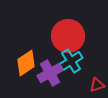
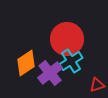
red circle: moved 1 px left, 3 px down
purple cross: rotated 10 degrees counterclockwise
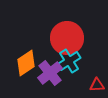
red circle: moved 1 px up
cyan cross: moved 2 px left
red triangle: rotated 14 degrees clockwise
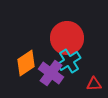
purple cross: moved 1 px right; rotated 15 degrees counterclockwise
red triangle: moved 3 px left, 1 px up
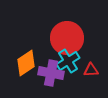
cyan cross: moved 1 px left
purple cross: rotated 25 degrees counterclockwise
red triangle: moved 3 px left, 14 px up
